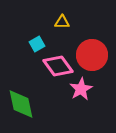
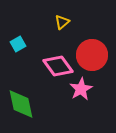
yellow triangle: rotated 42 degrees counterclockwise
cyan square: moved 19 px left
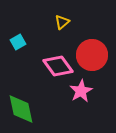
cyan square: moved 2 px up
pink star: moved 2 px down
green diamond: moved 5 px down
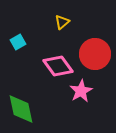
red circle: moved 3 px right, 1 px up
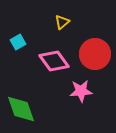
pink diamond: moved 4 px left, 5 px up
pink star: rotated 25 degrees clockwise
green diamond: rotated 8 degrees counterclockwise
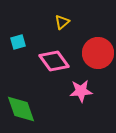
cyan square: rotated 14 degrees clockwise
red circle: moved 3 px right, 1 px up
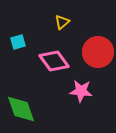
red circle: moved 1 px up
pink star: rotated 10 degrees clockwise
